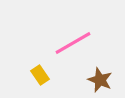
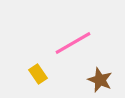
yellow rectangle: moved 2 px left, 1 px up
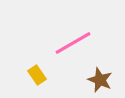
yellow rectangle: moved 1 px left, 1 px down
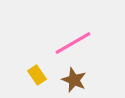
brown star: moved 26 px left
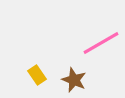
pink line: moved 28 px right
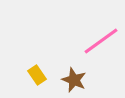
pink line: moved 2 px up; rotated 6 degrees counterclockwise
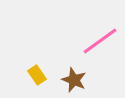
pink line: moved 1 px left
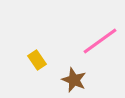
yellow rectangle: moved 15 px up
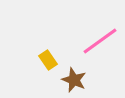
yellow rectangle: moved 11 px right
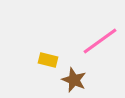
yellow rectangle: rotated 42 degrees counterclockwise
